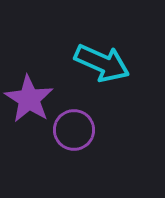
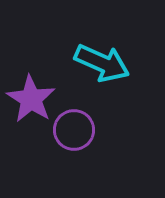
purple star: moved 2 px right
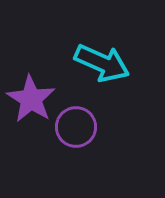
purple circle: moved 2 px right, 3 px up
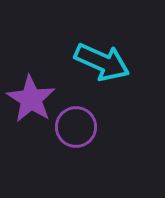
cyan arrow: moved 1 px up
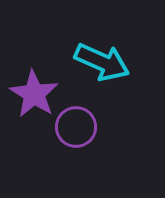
purple star: moved 3 px right, 5 px up
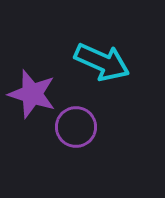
purple star: moved 2 px left; rotated 15 degrees counterclockwise
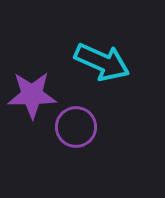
purple star: moved 1 px down; rotated 18 degrees counterclockwise
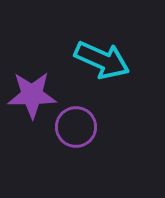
cyan arrow: moved 2 px up
